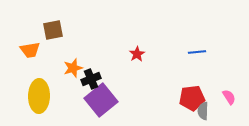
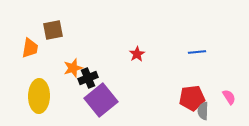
orange trapezoid: moved 2 px up; rotated 70 degrees counterclockwise
black cross: moved 3 px left, 1 px up
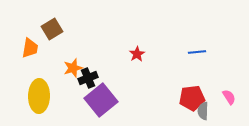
brown square: moved 1 px left, 1 px up; rotated 20 degrees counterclockwise
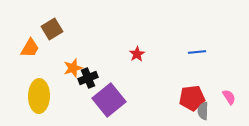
orange trapezoid: rotated 20 degrees clockwise
purple square: moved 8 px right
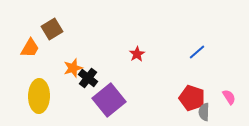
blue line: rotated 36 degrees counterclockwise
black cross: rotated 30 degrees counterclockwise
red pentagon: rotated 25 degrees clockwise
gray semicircle: moved 1 px right, 1 px down
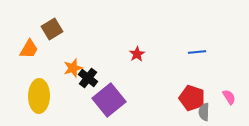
orange trapezoid: moved 1 px left, 1 px down
blue line: rotated 36 degrees clockwise
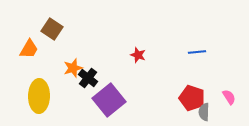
brown square: rotated 25 degrees counterclockwise
red star: moved 1 px right, 1 px down; rotated 21 degrees counterclockwise
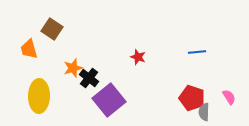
orange trapezoid: rotated 135 degrees clockwise
red star: moved 2 px down
black cross: moved 1 px right
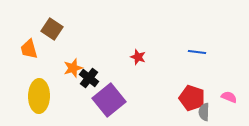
blue line: rotated 12 degrees clockwise
pink semicircle: rotated 35 degrees counterclockwise
